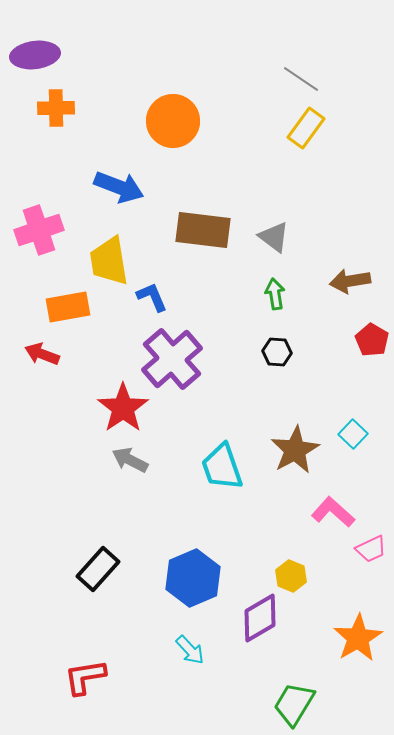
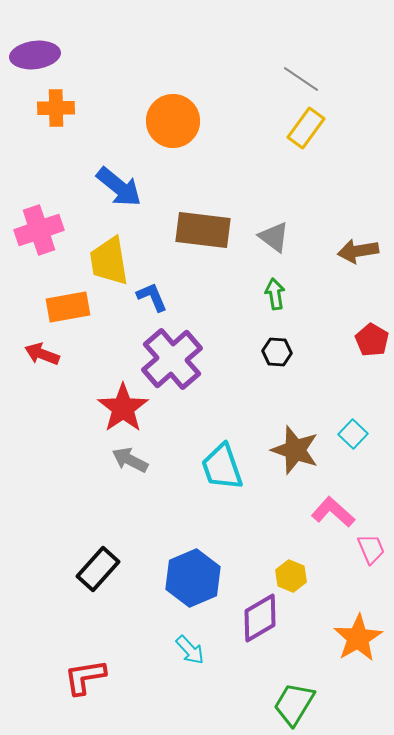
blue arrow: rotated 18 degrees clockwise
brown arrow: moved 8 px right, 30 px up
brown star: rotated 24 degrees counterclockwise
pink trapezoid: rotated 88 degrees counterclockwise
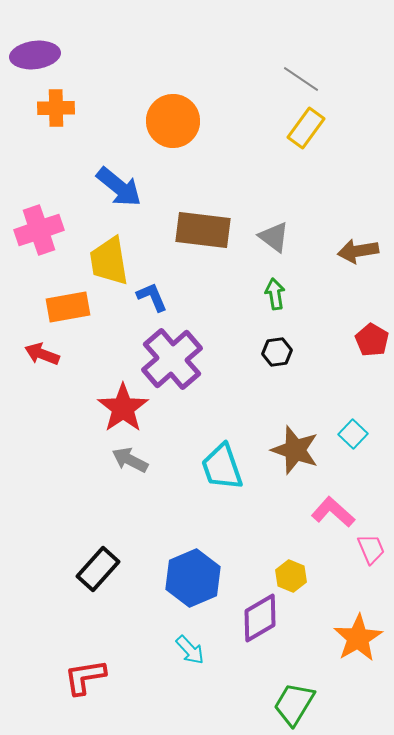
black hexagon: rotated 12 degrees counterclockwise
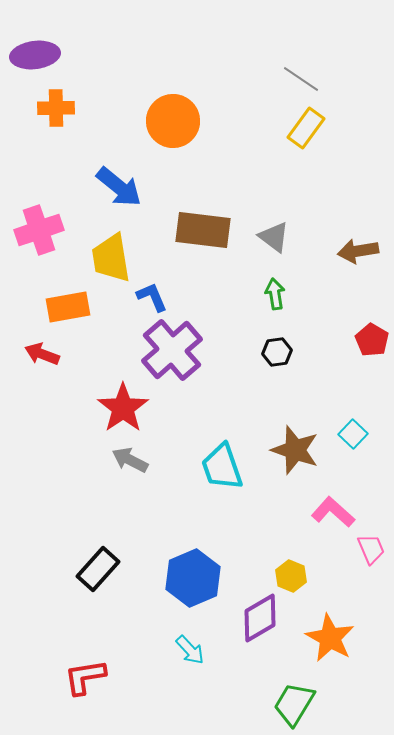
yellow trapezoid: moved 2 px right, 3 px up
purple cross: moved 9 px up
orange star: moved 28 px left; rotated 12 degrees counterclockwise
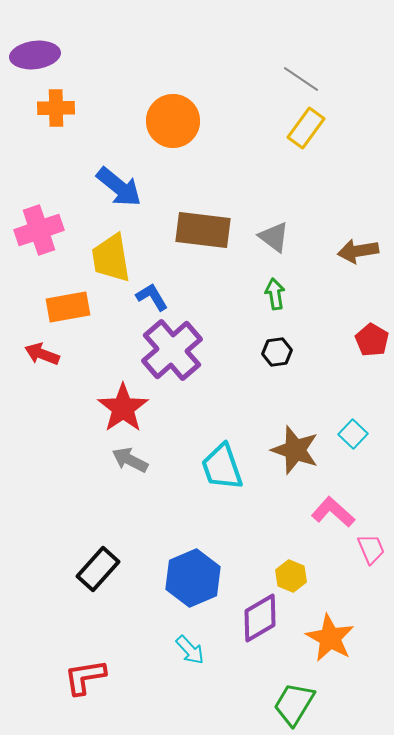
blue L-shape: rotated 8 degrees counterclockwise
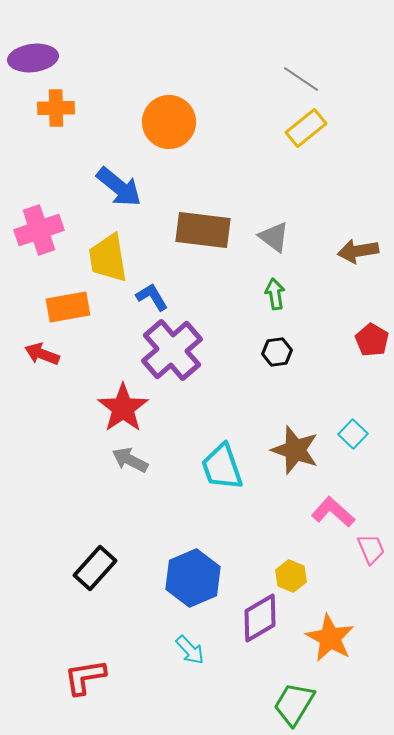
purple ellipse: moved 2 px left, 3 px down
orange circle: moved 4 px left, 1 px down
yellow rectangle: rotated 15 degrees clockwise
yellow trapezoid: moved 3 px left
black rectangle: moved 3 px left, 1 px up
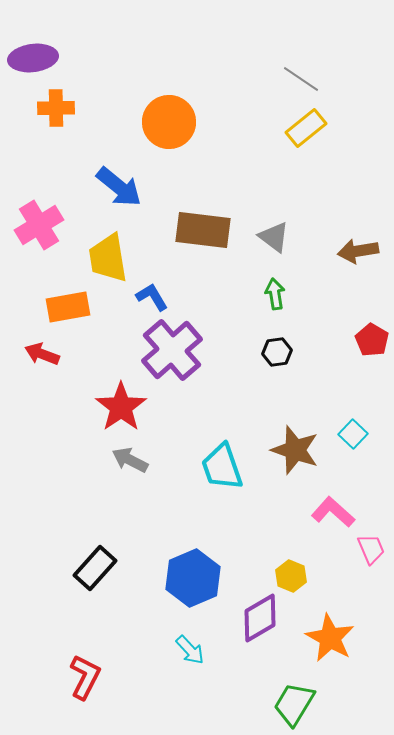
pink cross: moved 5 px up; rotated 12 degrees counterclockwise
red star: moved 2 px left, 1 px up
red L-shape: rotated 126 degrees clockwise
